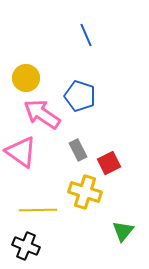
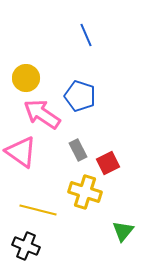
red square: moved 1 px left
yellow line: rotated 15 degrees clockwise
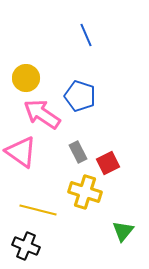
gray rectangle: moved 2 px down
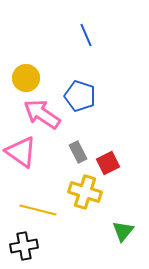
black cross: moved 2 px left; rotated 32 degrees counterclockwise
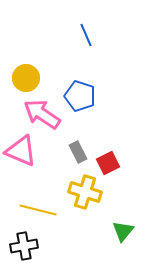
pink triangle: moved 1 px up; rotated 12 degrees counterclockwise
